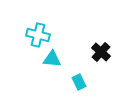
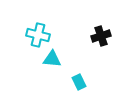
black cross: moved 16 px up; rotated 30 degrees clockwise
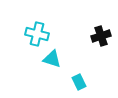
cyan cross: moved 1 px left, 1 px up
cyan triangle: rotated 12 degrees clockwise
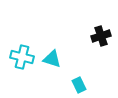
cyan cross: moved 15 px left, 23 px down
cyan rectangle: moved 3 px down
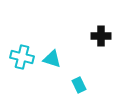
black cross: rotated 18 degrees clockwise
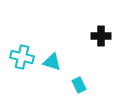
cyan triangle: moved 3 px down
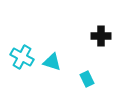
cyan cross: rotated 15 degrees clockwise
cyan rectangle: moved 8 px right, 6 px up
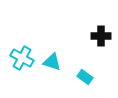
cyan cross: moved 1 px down
cyan rectangle: moved 2 px left, 2 px up; rotated 28 degrees counterclockwise
